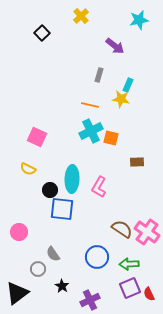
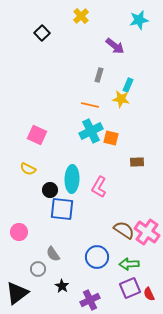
pink square: moved 2 px up
brown semicircle: moved 2 px right, 1 px down
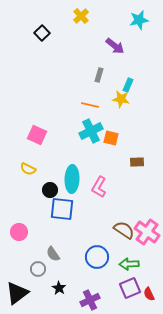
black star: moved 3 px left, 2 px down
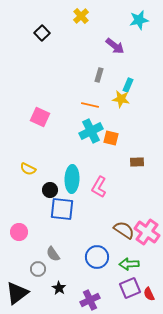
pink square: moved 3 px right, 18 px up
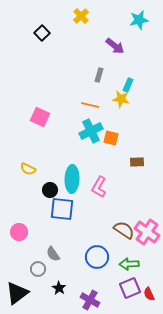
purple cross: rotated 36 degrees counterclockwise
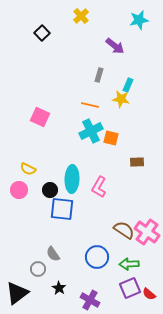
pink circle: moved 42 px up
red semicircle: rotated 24 degrees counterclockwise
